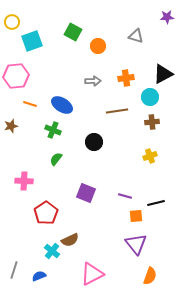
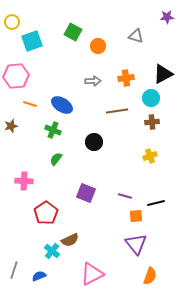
cyan circle: moved 1 px right, 1 px down
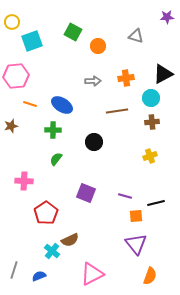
green cross: rotated 21 degrees counterclockwise
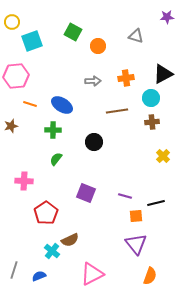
yellow cross: moved 13 px right; rotated 24 degrees counterclockwise
